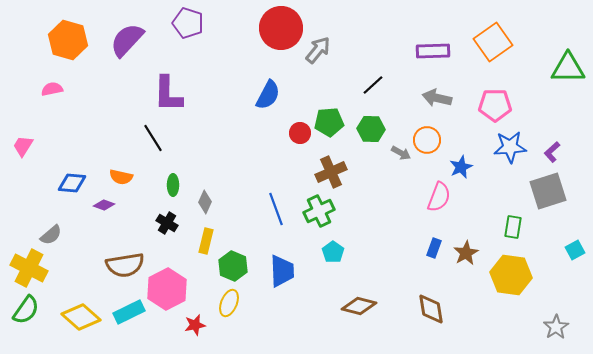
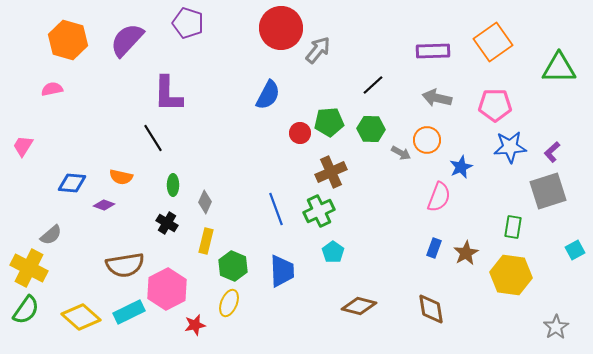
green triangle at (568, 68): moved 9 px left
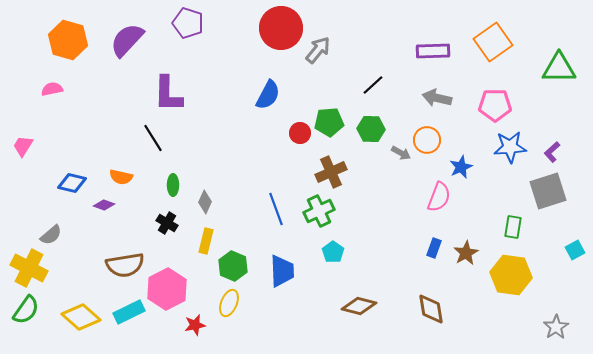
blue diamond at (72, 183): rotated 8 degrees clockwise
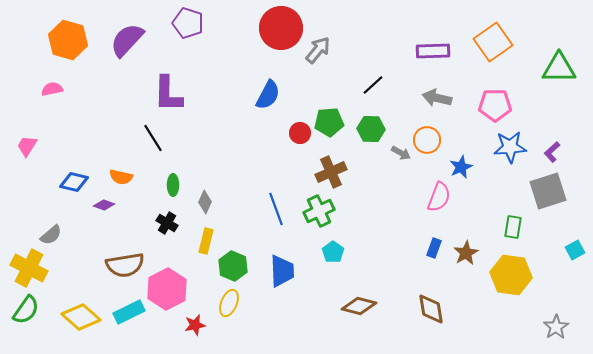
pink trapezoid at (23, 146): moved 4 px right
blue diamond at (72, 183): moved 2 px right, 1 px up
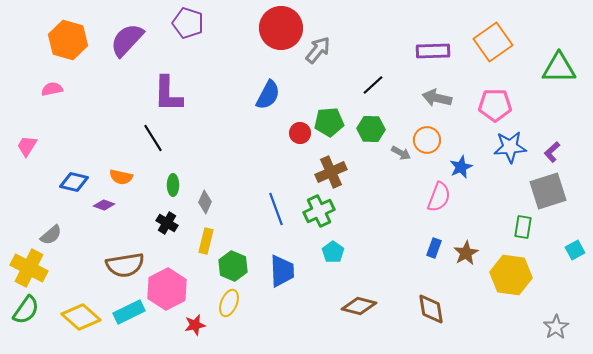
green rectangle at (513, 227): moved 10 px right
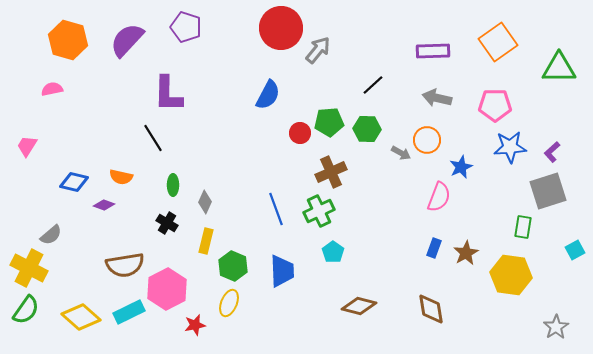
purple pentagon at (188, 23): moved 2 px left, 4 px down
orange square at (493, 42): moved 5 px right
green hexagon at (371, 129): moved 4 px left
